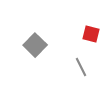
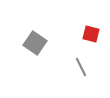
gray square: moved 2 px up; rotated 10 degrees counterclockwise
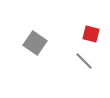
gray line: moved 3 px right, 6 px up; rotated 18 degrees counterclockwise
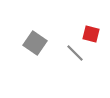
gray line: moved 9 px left, 8 px up
